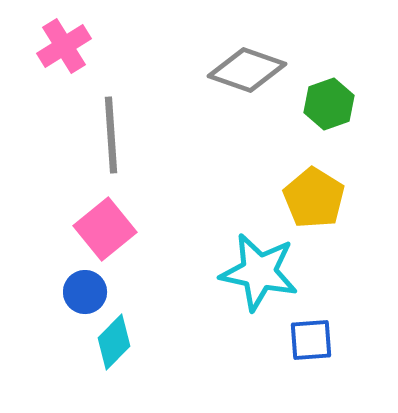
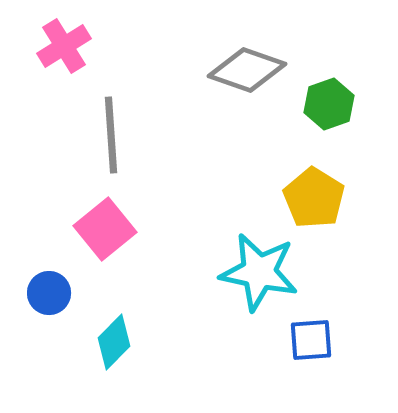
blue circle: moved 36 px left, 1 px down
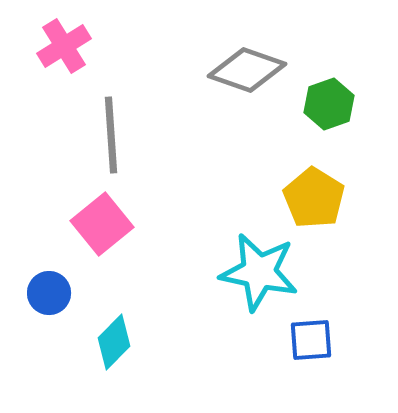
pink square: moved 3 px left, 5 px up
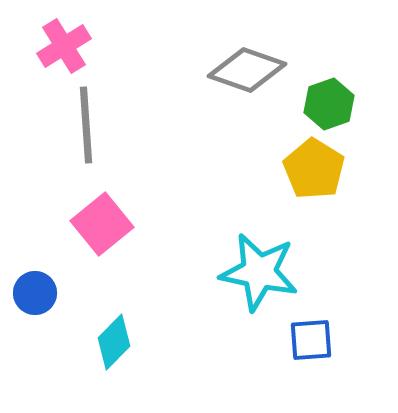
gray line: moved 25 px left, 10 px up
yellow pentagon: moved 29 px up
blue circle: moved 14 px left
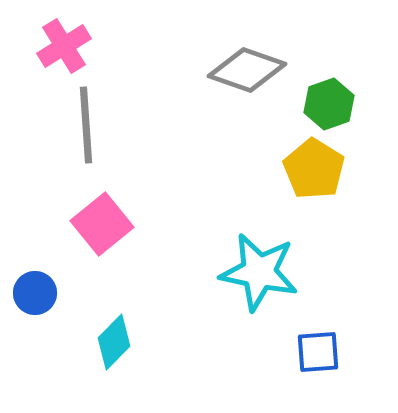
blue square: moved 7 px right, 12 px down
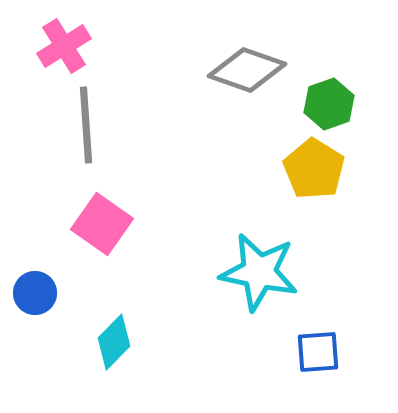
pink square: rotated 16 degrees counterclockwise
